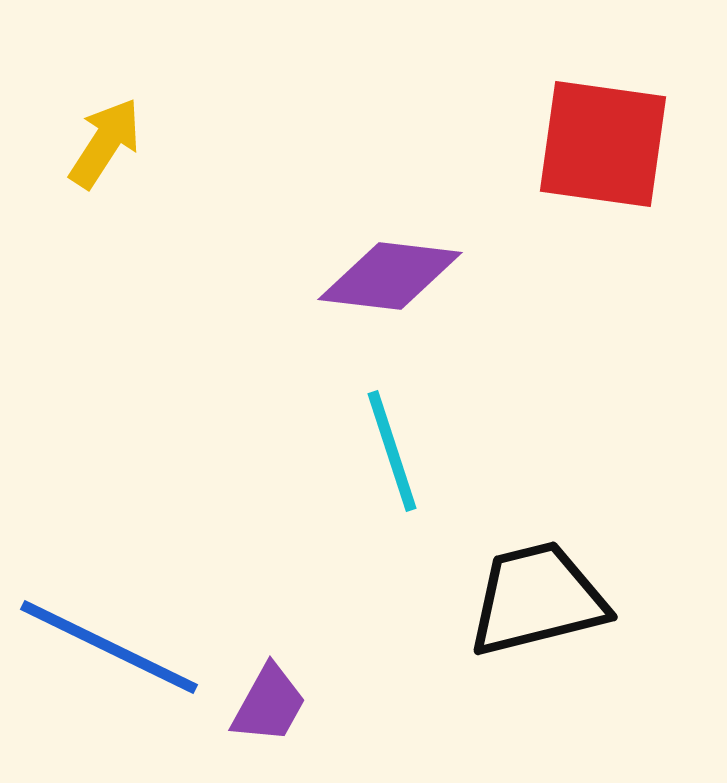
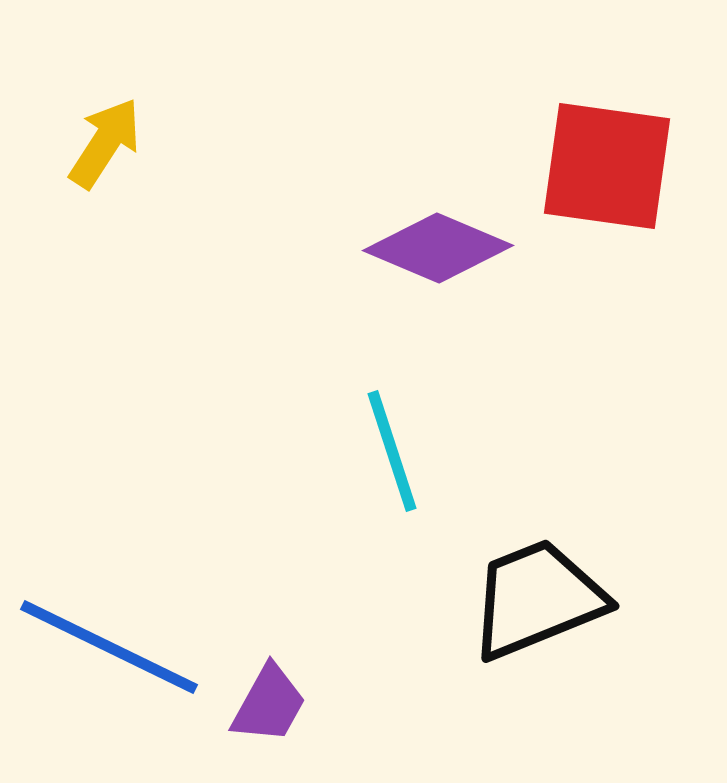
red square: moved 4 px right, 22 px down
purple diamond: moved 48 px right, 28 px up; rotated 16 degrees clockwise
black trapezoid: rotated 8 degrees counterclockwise
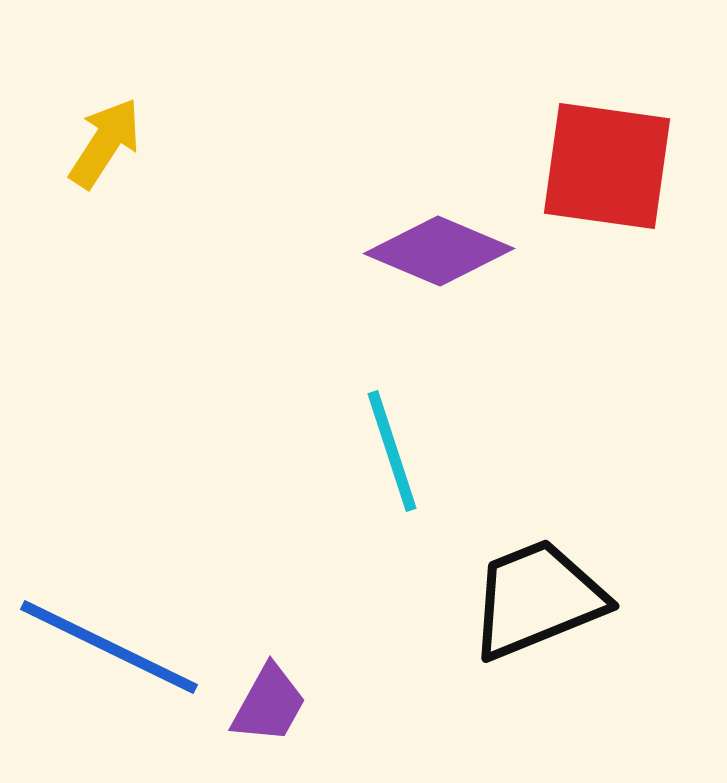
purple diamond: moved 1 px right, 3 px down
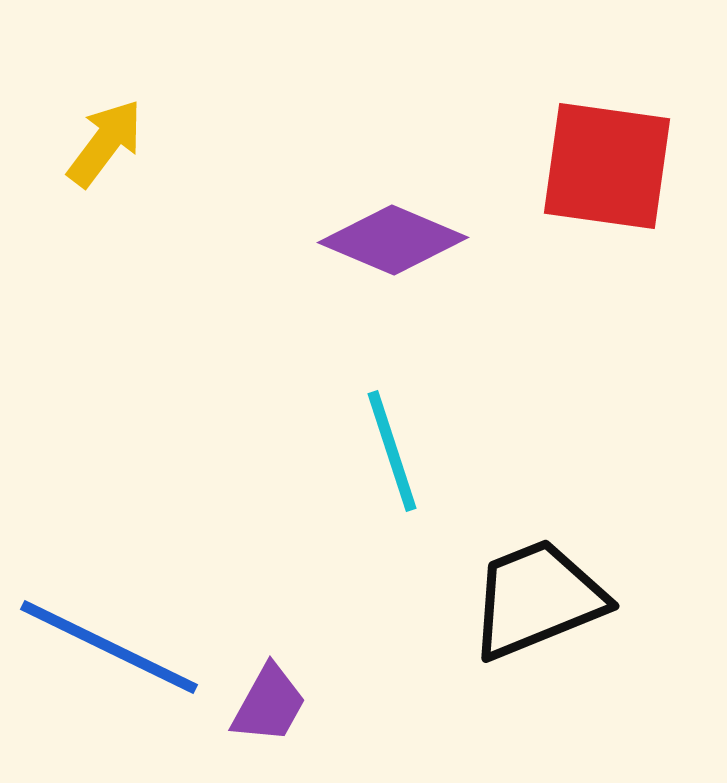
yellow arrow: rotated 4 degrees clockwise
purple diamond: moved 46 px left, 11 px up
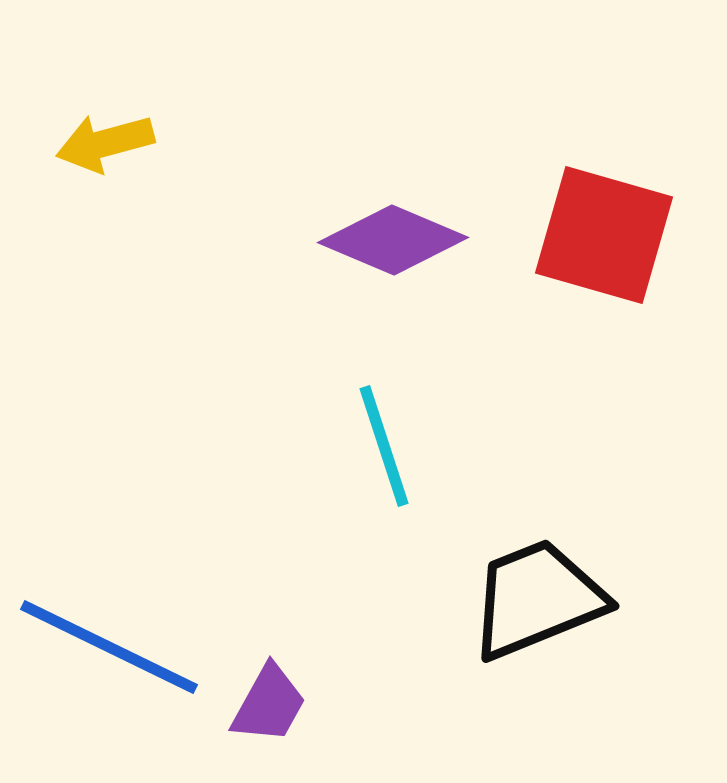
yellow arrow: rotated 142 degrees counterclockwise
red square: moved 3 px left, 69 px down; rotated 8 degrees clockwise
cyan line: moved 8 px left, 5 px up
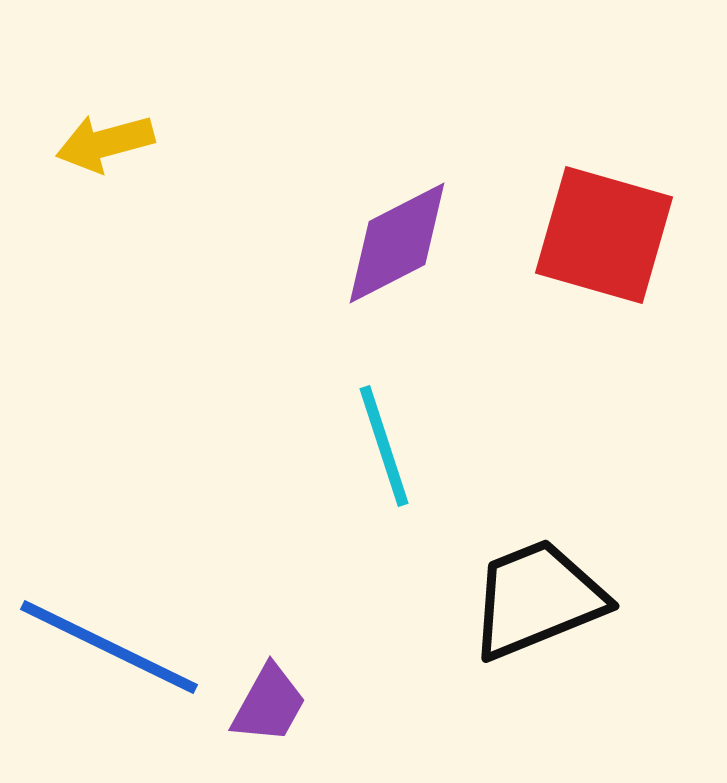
purple diamond: moved 4 px right, 3 px down; rotated 50 degrees counterclockwise
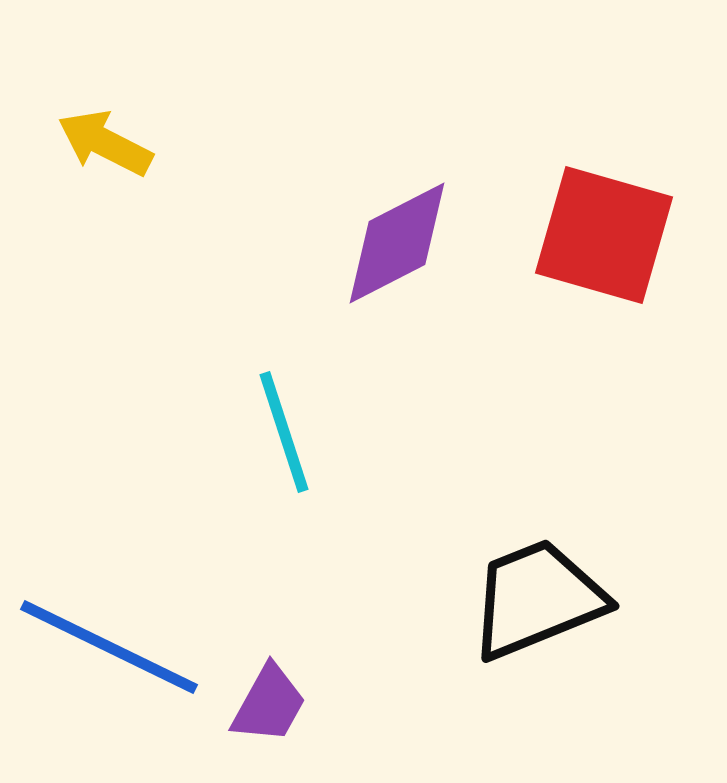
yellow arrow: rotated 42 degrees clockwise
cyan line: moved 100 px left, 14 px up
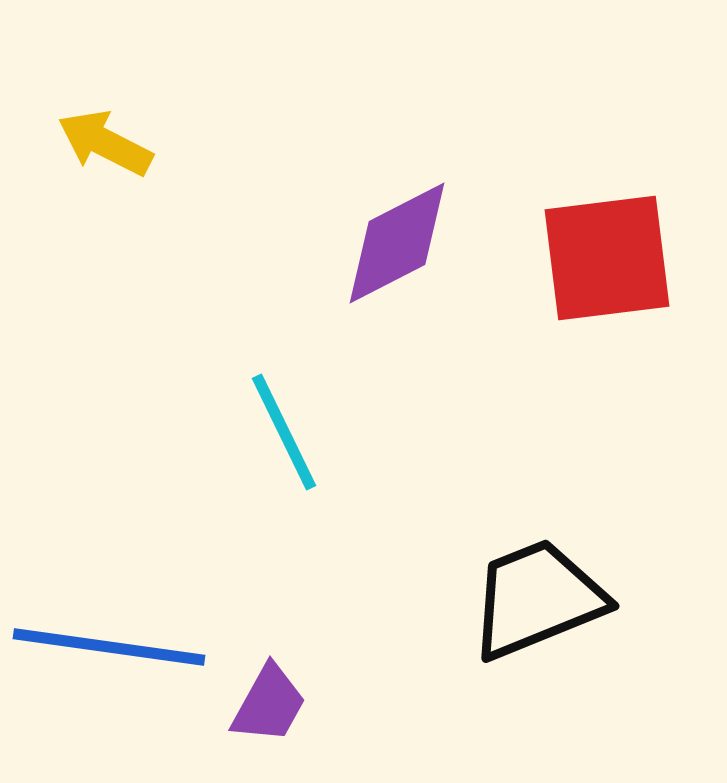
red square: moved 3 px right, 23 px down; rotated 23 degrees counterclockwise
cyan line: rotated 8 degrees counterclockwise
blue line: rotated 18 degrees counterclockwise
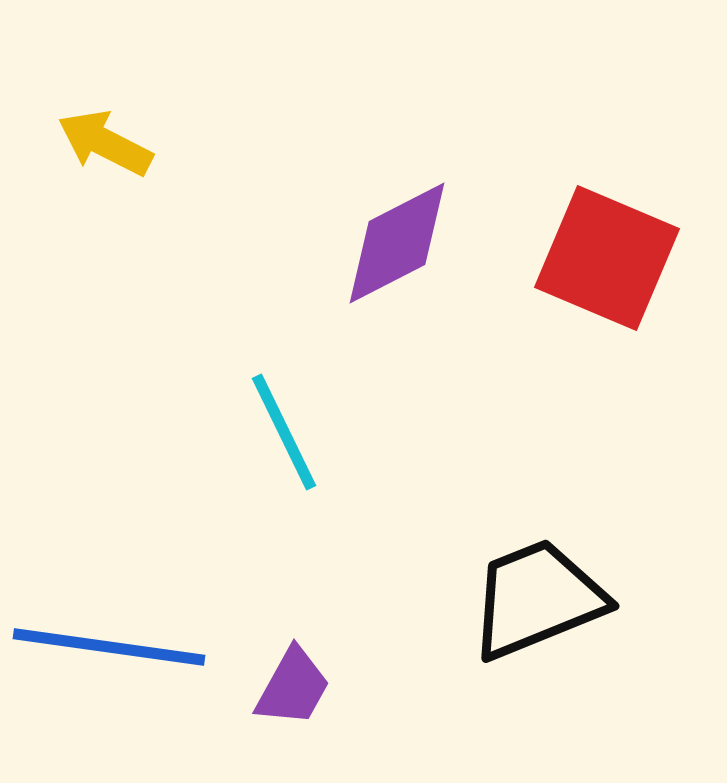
red square: rotated 30 degrees clockwise
purple trapezoid: moved 24 px right, 17 px up
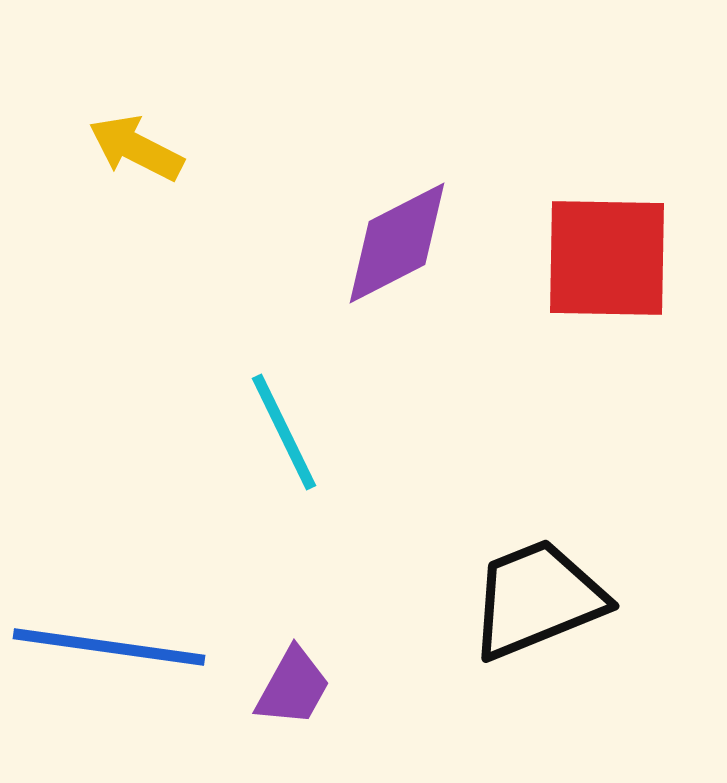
yellow arrow: moved 31 px right, 5 px down
red square: rotated 22 degrees counterclockwise
